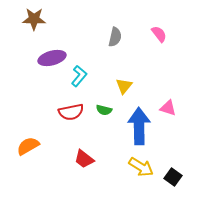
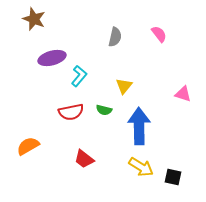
brown star: rotated 20 degrees clockwise
pink triangle: moved 15 px right, 14 px up
black square: rotated 24 degrees counterclockwise
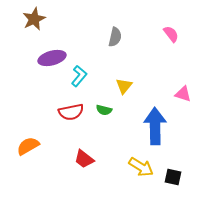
brown star: rotated 25 degrees clockwise
pink semicircle: moved 12 px right
blue arrow: moved 16 px right
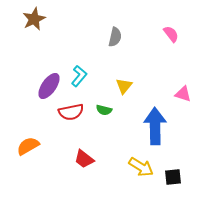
purple ellipse: moved 3 px left, 28 px down; rotated 40 degrees counterclockwise
black square: rotated 18 degrees counterclockwise
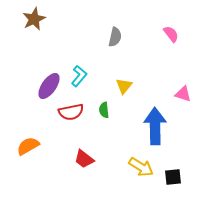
green semicircle: rotated 70 degrees clockwise
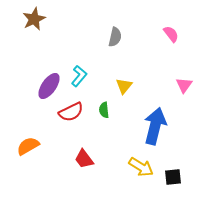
pink triangle: moved 1 px right, 9 px up; rotated 48 degrees clockwise
red semicircle: rotated 15 degrees counterclockwise
blue arrow: rotated 15 degrees clockwise
red trapezoid: rotated 15 degrees clockwise
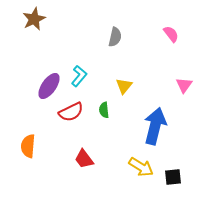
orange semicircle: rotated 55 degrees counterclockwise
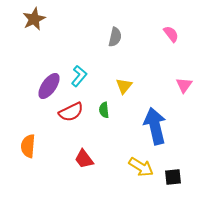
blue arrow: rotated 27 degrees counterclockwise
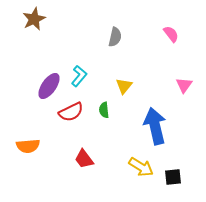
orange semicircle: rotated 100 degrees counterclockwise
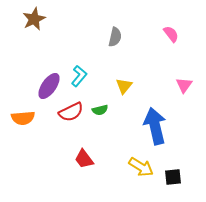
green semicircle: moved 4 px left; rotated 98 degrees counterclockwise
orange semicircle: moved 5 px left, 28 px up
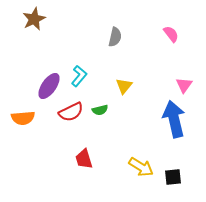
blue arrow: moved 19 px right, 7 px up
red trapezoid: rotated 20 degrees clockwise
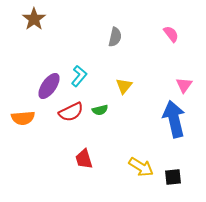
brown star: rotated 10 degrees counterclockwise
